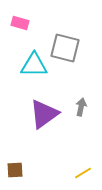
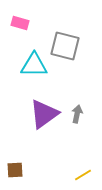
gray square: moved 2 px up
gray arrow: moved 4 px left, 7 px down
yellow line: moved 2 px down
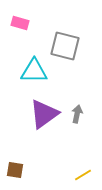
cyan triangle: moved 6 px down
brown square: rotated 12 degrees clockwise
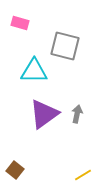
brown square: rotated 30 degrees clockwise
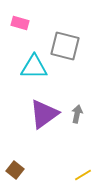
cyan triangle: moved 4 px up
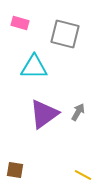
gray square: moved 12 px up
gray arrow: moved 1 px right, 2 px up; rotated 18 degrees clockwise
brown square: rotated 30 degrees counterclockwise
yellow line: rotated 60 degrees clockwise
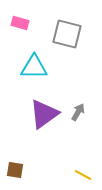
gray square: moved 2 px right
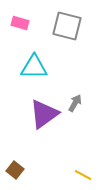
gray square: moved 8 px up
gray arrow: moved 3 px left, 9 px up
brown square: rotated 30 degrees clockwise
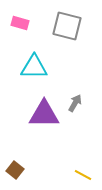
purple triangle: rotated 36 degrees clockwise
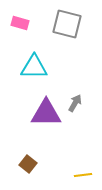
gray square: moved 2 px up
purple triangle: moved 2 px right, 1 px up
brown square: moved 13 px right, 6 px up
yellow line: rotated 36 degrees counterclockwise
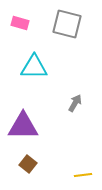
purple triangle: moved 23 px left, 13 px down
